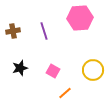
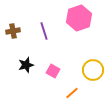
pink hexagon: moved 1 px left; rotated 15 degrees counterclockwise
black star: moved 6 px right, 3 px up
orange line: moved 7 px right
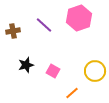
purple line: moved 6 px up; rotated 30 degrees counterclockwise
yellow circle: moved 2 px right, 1 px down
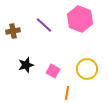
pink hexagon: moved 1 px right, 1 px down; rotated 20 degrees counterclockwise
yellow circle: moved 8 px left, 2 px up
orange line: moved 5 px left; rotated 40 degrees counterclockwise
